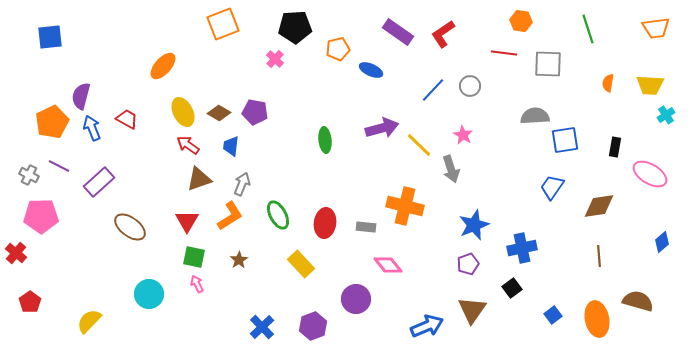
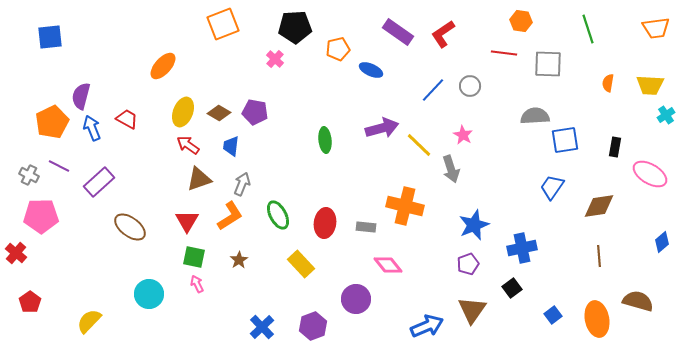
yellow ellipse at (183, 112): rotated 48 degrees clockwise
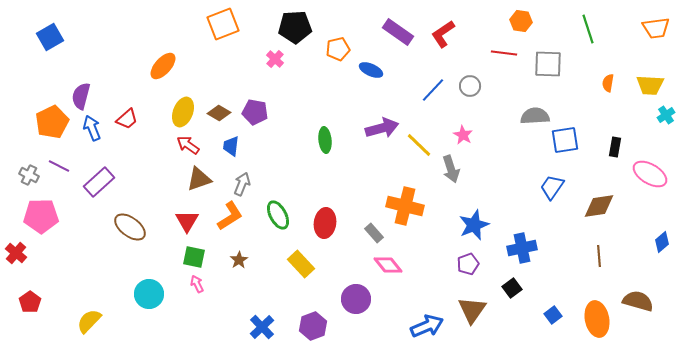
blue square at (50, 37): rotated 24 degrees counterclockwise
red trapezoid at (127, 119): rotated 110 degrees clockwise
gray rectangle at (366, 227): moved 8 px right, 6 px down; rotated 42 degrees clockwise
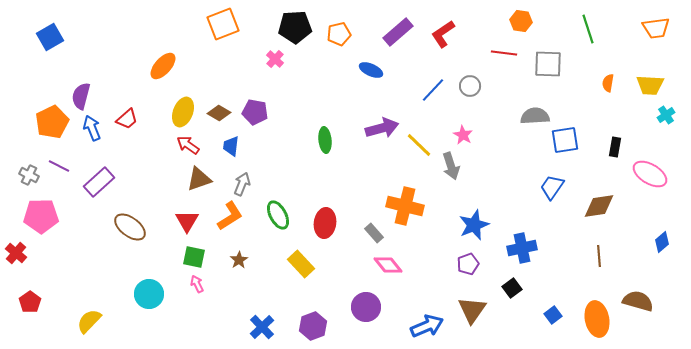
purple rectangle at (398, 32): rotated 76 degrees counterclockwise
orange pentagon at (338, 49): moved 1 px right, 15 px up
gray arrow at (451, 169): moved 3 px up
purple circle at (356, 299): moved 10 px right, 8 px down
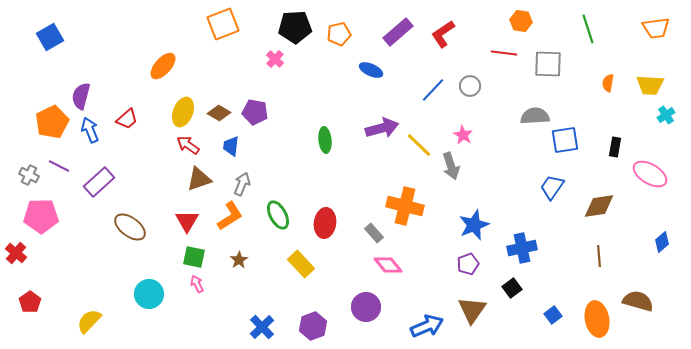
blue arrow at (92, 128): moved 2 px left, 2 px down
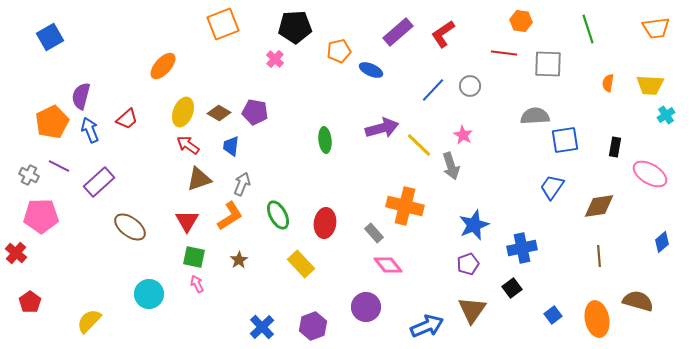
orange pentagon at (339, 34): moved 17 px down
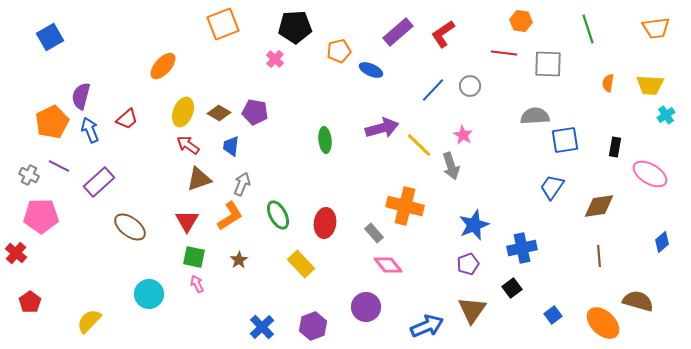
orange ellipse at (597, 319): moved 6 px right, 4 px down; rotated 36 degrees counterclockwise
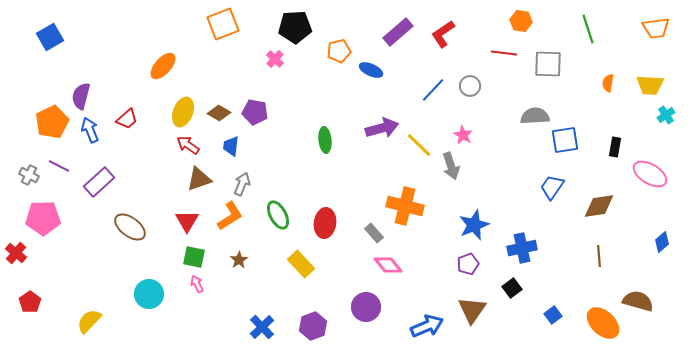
pink pentagon at (41, 216): moved 2 px right, 2 px down
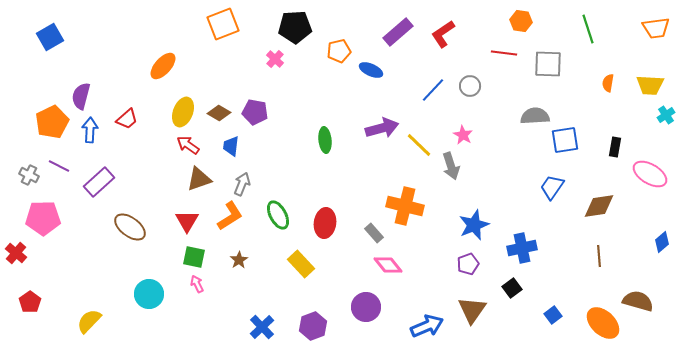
blue arrow at (90, 130): rotated 25 degrees clockwise
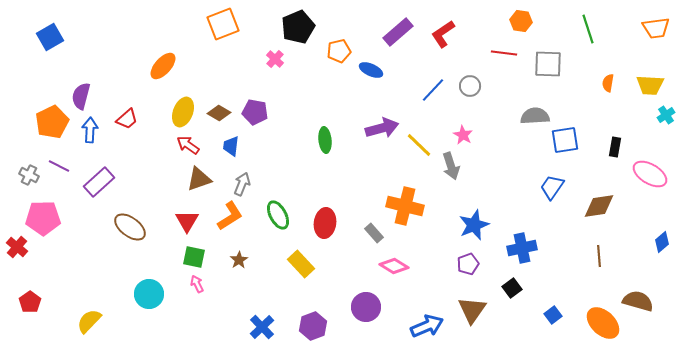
black pentagon at (295, 27): moved 3 px right; rotated 20 degrees counterclockwise
red cross at (16, 253): moved 1 px right, 6 px up
pink diamond at (388, 265): moved 6 px right, 1 px down; rotated 20 degrees counterclockwise
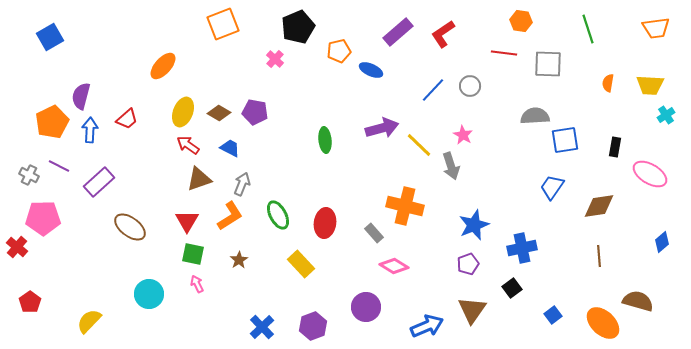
blue trapezoid at (231, 146): moved 1 px left, 2 px down; rotated 110 degrees clockwise
green square at (194, 257): moved 1 px left, 3 px up
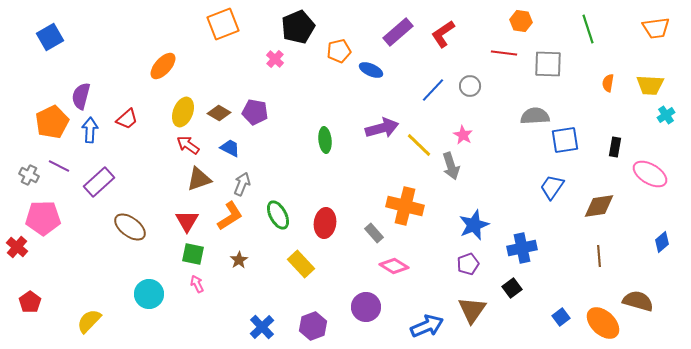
blue square at (553, 315): moved 8 px right, 2 px down
